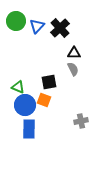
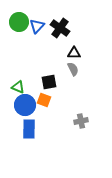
green circle: moved 3 px right, 1 px down
black cross: rotated 12 degrees counterclockwise
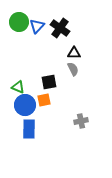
orange square: rotated 32 degrees counterclockwise
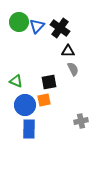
black triangle: moved 6 px left, 2 px up
green triangle: moved 2 px left, 6 px up
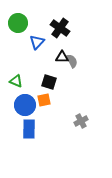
green circle: moved 1 px left, 1 px down
blue triangle: moved 16 px down
black triangle: moved 6 px left, 6 px down
gray semicircle: moved 1 px left, 8 px up
black square: rotated 28 degrees clockwise
gray cross: rotated 16 degrees counterclockwise
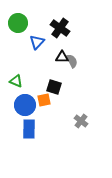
black square: moved 5 px right, 5 px down
gray cross: rotated 24 degrees counterclockwise
